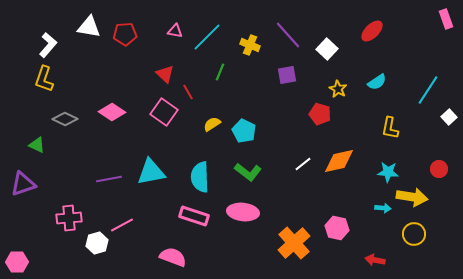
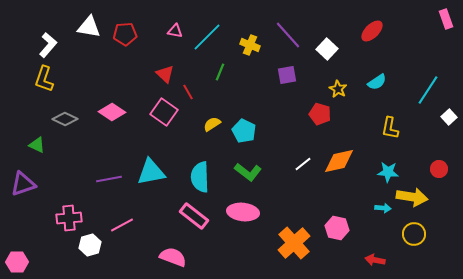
pink rectangle at (194, 216): rotated 20 degrees clockwise
white hexagon at (97, 243): moved 7 px left, 2 px down
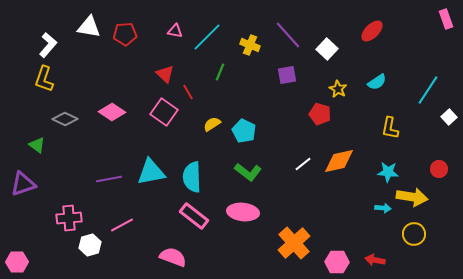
green triangle at (37, 145): rotated 12 degrees clockwise
cyan semicircle at (200, 177): moved 8 px left
pink hexagon at (337, 228): moved 34 px down; rotated 10 degrees counterclockwise
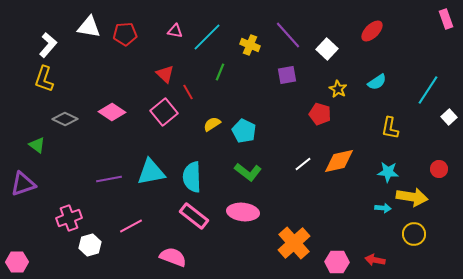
pink square at (164, 112): rotated 16 degrees clockwise
pink cross at (69, 218): rotated 15 degrees counterclockwise
pink line at (122, 225): moved 9 px right, 1 px down
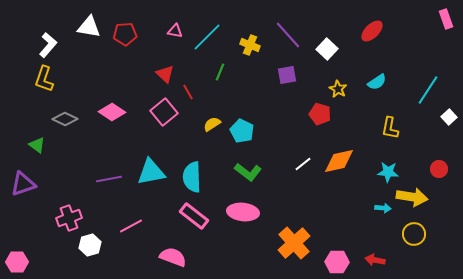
cyan pentagon at (244, 131): moved 2 px left
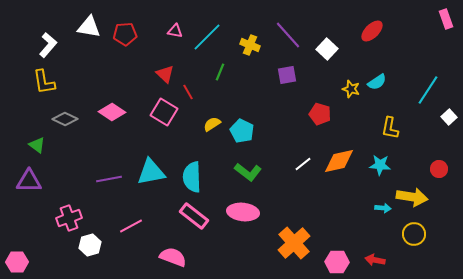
yellow L-shape at (44, 79): moved 3 px down; rotated 28 degrees counterclockwise
yellow star at (338, 89): moved 13 px right; rotated 12 degrees counterclockwise
pink square at (164, 112): rotated 20 degrees counterclockwise
cyan star at (388, 172): moved 8 px left, 7 px up
purple triangle at (23, 184): moved 6 px right, 3 px up; rotated 20 degrees clockwise
